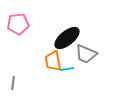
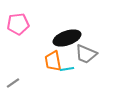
black ellipse: rotated 20 degrees clockwise
gray line: rotated 48 degrees clockwise
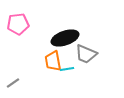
black ellipse: moved 2 px left
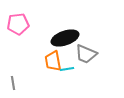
gray line: rotated 64 degrees counterclockwise
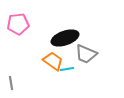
orange trapezoid: rotated 135 degrees clockwise
gray line: moved 2 px left
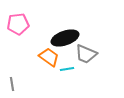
orange trapezoid: moved 4 px left, 4 px up
gray line: moved 1 px right, 1 px down
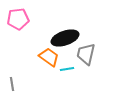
pink pentagon: moved 5 px up
gray trapezoid: rotated 80 degrees clockwise
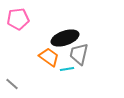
gray trapezoid: moved 7 px left
gray line: rotated 40 degrees counterclockwise
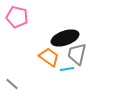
pink pentagon: moved 1 px left, 2 px up; rotated 20 degrees clockwise
gray trapezoid: moved 2 px left
